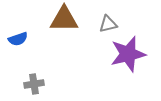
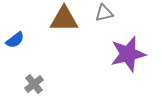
gray triangle: moved 4 px left, 11 px up
blue semicircle: moved 3 px left, 1 px down; rotated 18 degrees counterclockwise
gray cross: rotated 30 degrees counterclockwise
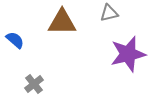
gray triangle: moved 5 px right
brown triangle: moved 2 px left, 3 px down
blue semicircle: rotated 102 degrees counterclockwise
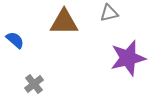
brown triangle: moved 2 px right
purple star: moved 4 px down
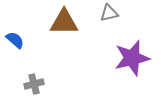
purple star: moved 4 px right
gray cross: rotated 24 degrees clockwise
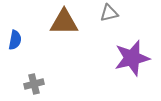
blue semicircle: rotated 60 degrees clockwise
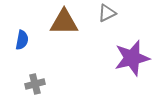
gray triangle: moved 2 px left; rotated 12 degrees counterclockwise
blue semicircle: moved 7 px right
gray cross: moved 1 px right
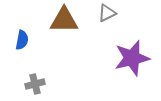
brown triangle: moved 2 px up
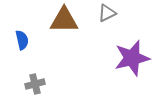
blue semicircle: rotated 24 degrees counterclockwise
